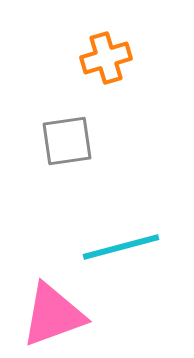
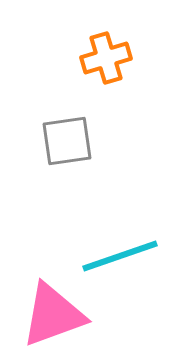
cyan line: moved 1 px left, 9 px down; rotated 4 degrees counterclockwise
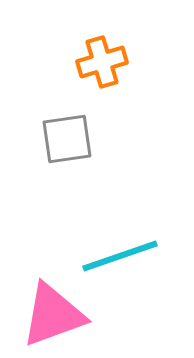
orange cross: moved 4 px left, 4 px down
gray square: moved 2 px up
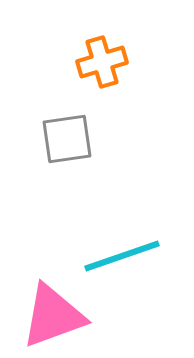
cyan line: moved 2 px right
pink triangle: moved 1 px down
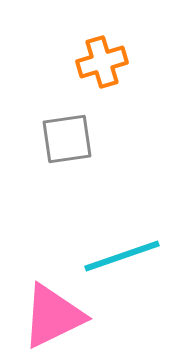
pink triangle: rotated 6 degrees counterclockwise
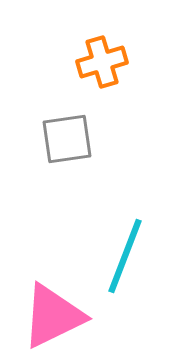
cyan line: moved 3 px right; rotated 50 degrees counterclockwise
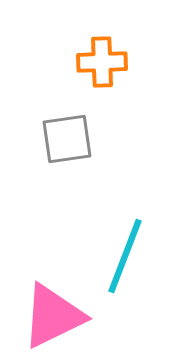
orange cross: rotated 15 degrees clockwise
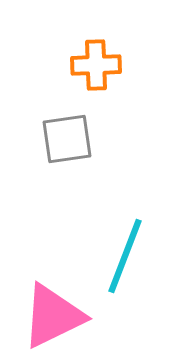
orange cross: moved 6 px left, 3 px down
